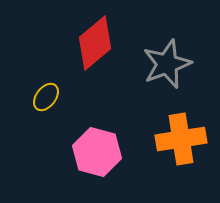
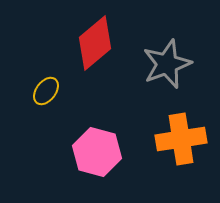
yellow ellipse: moved 6 px up
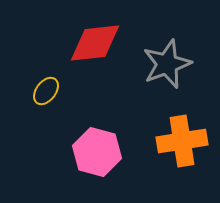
red diamond: rotated 34 degrees clockwise
orange cross: moved 1 px right, 2 px down
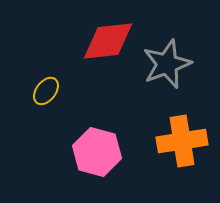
red diamond: moved 13 px right, 2 px up
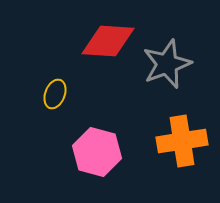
red diamond: rotated 10 degrees clockwise
yellow ellipse: moved 9 px right, 3 px down; rotated 16 degrees counterclockwise
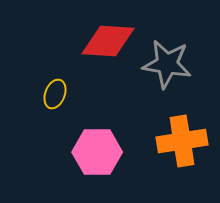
gray star: rotated 30 degrees clockwise
pink hexagon: rotated 15 degrees counterclockwise
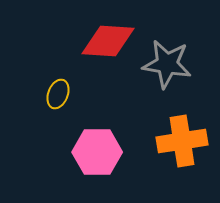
yellow ellipse: moved 3 px right
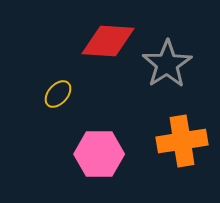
gray star: rotated 30 degrees clockwise
yellow ellipse: rotated 20 degrees clockwise
pink hexagon: moved 2 px right, 2 px down
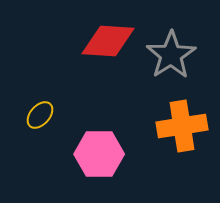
gray star: moved 4 px right, 9 px up
yellow ellipse: moved 18 px left, 21 px down
orange cross: moved 15 px up
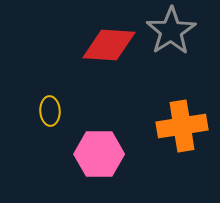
red diamond: moved 1 px right, 4 px down
gray star: moved 24 px up
yellow ellipse: moved 10 px right, 4 px up; rotated 44 degrees counterclockwise
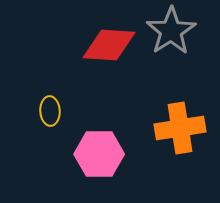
orange cross: moved 2 px left, 2 px down
